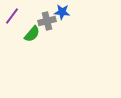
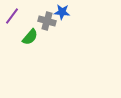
gray cross: rotated 30 degrees clockwise
green semicircle: moved 2 px left, 3 px down
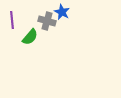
blue star: rotated 21 degrees clockwise
purple line: moved 4 px down; rotated 42 degrees counterclockwise
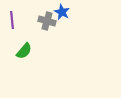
green semicircle: moved 6 px left, 14 px down
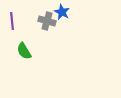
purple line: moved 1 px down
green semicircle: rotated 108 degrees clockwise
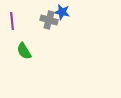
blue star: rotated 14 degrees counterclockwise
gray cross: moved 2 px right, 1 px up
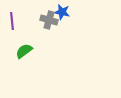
green semicircle: rotated 84 degrees clockwise
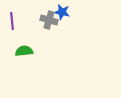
green semicircle: rotated 30 degrees clockwise
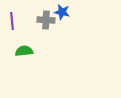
gray cross: moved 3 px left; rotated 12 degrees counterclockwise
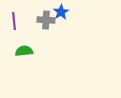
blue star: moved 1 px left; rotated 28 degrees clockwise
purple line: moved 2 px right
